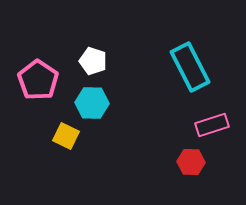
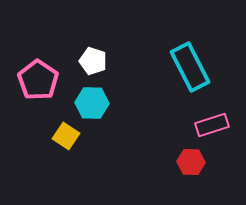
yellow square: rotated 8 degrees clockwise
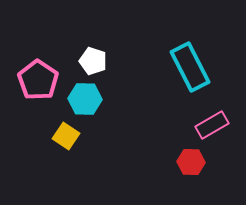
cyan hexagon: moved 7 px left, 4 px up
pink rectangle: rotated 12 degrees counterclockwise
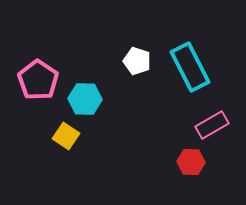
white pentagon: moved 44 px right
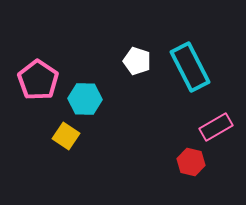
pink rectangle: moved 4 px right, 2 px down
red hexagon: rotated 12 degrees clockwise
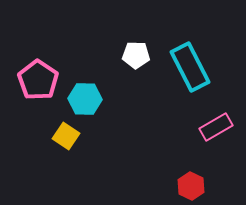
white pentagon: moved 1 px left, 6 px up; rotated 16 degrees counterclockwise
red hexagon: moved 24 px down; rotated 12 degrees clockwise
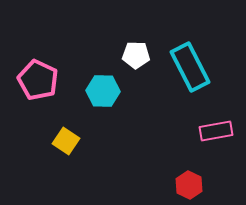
pink pentagon: rotated 9 degrees counterclockwise
cyan hexagon: moved 18 px right, 8 px up
pink rectangle: moved 4 px down; rotated 20 degrees clockwise
yellow square: moved 5 px down
red hexagon: moved 2 px left, 1 px up
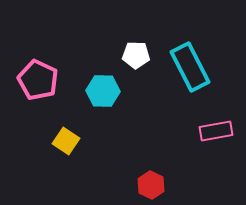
red hexagon: moved 38 px left
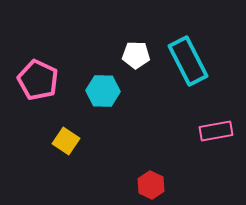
cyan rectangle: moved 2 px left, 6 px up
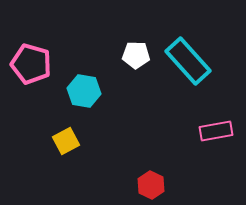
cyan rectangle: rotated 15 degrees counterclockwise
pink pentagon: moved 7 px left, 16 px up; rotated 9 degrees counterclockwise
cyan hexagon: moved 19 px left; rotated 8 degrees clockwise
yellow square: rotated 28 degrees clockwise
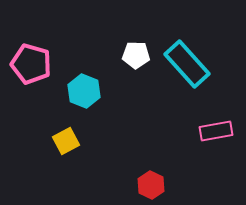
cyan rectangle: moved 1 px left, 3 px down
cyan hexagon: rotated 12 degrees clockwise
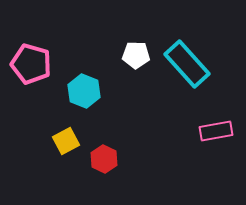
red hexagon: moved 47 px left, 26 px up
